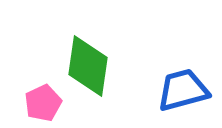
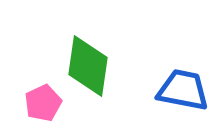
blue trapezoid: rotated 26 degrees clockwise
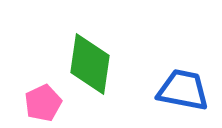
green diamond: moved 2 px right, 2 px up
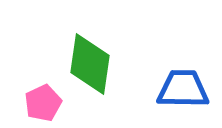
blue trapezoid: moved 1 px up; rotated 10 degrees counterclockwise
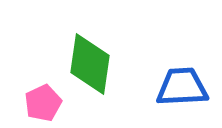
blue trapezoid: moved 1 px left, 2 px up; rotated 4 degrees counterclockwise
